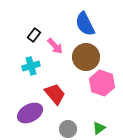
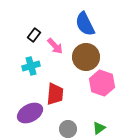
red trapezoid: rotated 45 degrees clockwise
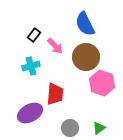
gray circle: moved 2 px right, 1 px up
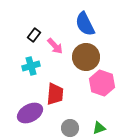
green triangle: rotated 16 degrees clockwise
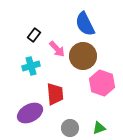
pink arrow: moved 2 px right, 3 px down
brown circle: moved 3 px left, 1 px up
red trapezoid: rotated 10 degrees counterclockwise
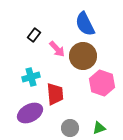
cyan cross: moved 11 px down
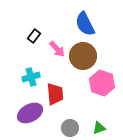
black rectangle: moved 1 px down
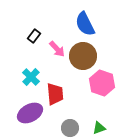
cyan cross: rotated 30 degrees counterclockwise
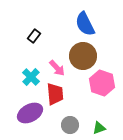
pink arrow: moved 19 px down
gray circle: moved 3 px up
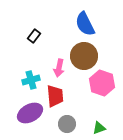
brown circle: moved 1 px right
pink arrow: moved 2 px right; rotated 54 degrees clockwise
cyan cross: moved 3 px down; rotated 30 degrees clockwise
red trapezoid: moved 2 px down
gray circle: moved 3 px left, 1 px up
